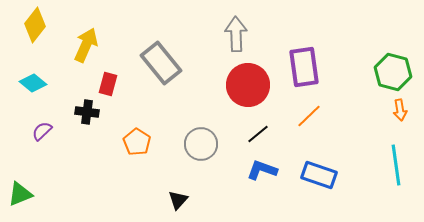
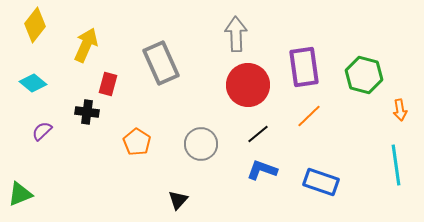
gray rectangle: rotated 15 degrees clockwise
green hexagon: moved 29 px left, 3 px down
blue rectangle: moved 2 px right, 7 px down
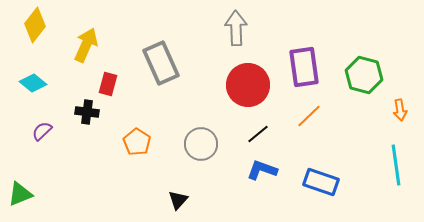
gray arrow: moved 6 px up
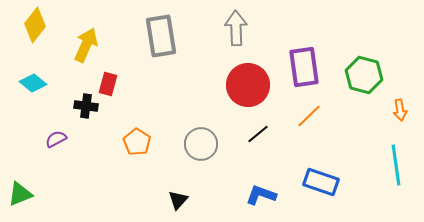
gray rectangle: moved 27 px up; rotated 15 degrees clockwise
black cross: moved 1 px left, 6 px up
purple semicircle: moved 14 px right, 8 px down; rotated 15 degrees clockwise
blue L-shape: moved 1 px left, 25 px down
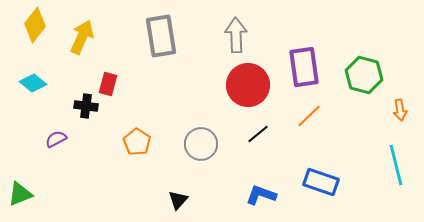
gray arrow: moved 7 px down
yellow arrow: moved 4 px left, 8 px up
cyan line: rotated 6 degrees counterclockwise
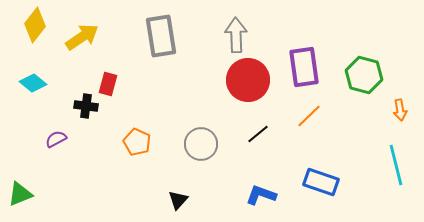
yellow arrow: rotated 32 degrees clockwise
red circle: moved 5 px up
orange pentagon: rotated 8 degrees counterclockwise
